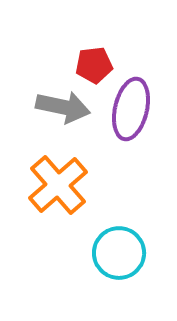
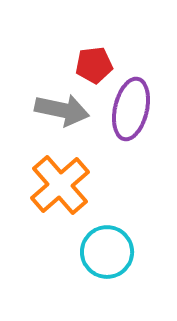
gray arrow: moved 1 px left, 3 px down
orange cross: moved 2 px right
cyan circle: moved 12 px left, 1 px up
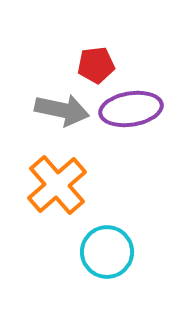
red pentagon: moved 2 px right
purple ellipse: rotated 68 degrees clockwise
orange cross: moved 3 px left
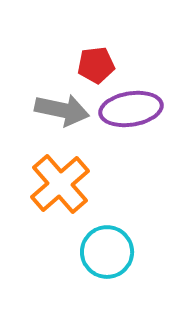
orange cross: moved 3 px right, 1 px up
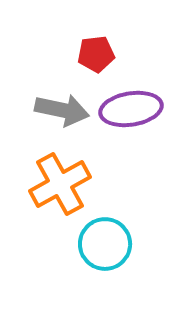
red pentagon: moved 11 px up
orange cross: rotated 12 degrees clockwise
cyan circle: moved 2 px left, 8 px up
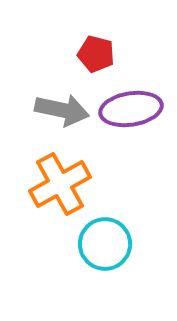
red pentagon: rotated 21 degrees clockwise
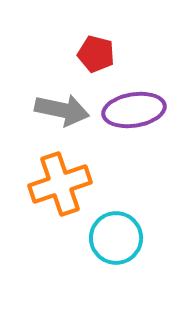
purple ellipse: moved 3 px right, 1 px down
orange cross: rotated 10 degrees clockwise
cyan circle: moved 11 px right, 6 px up
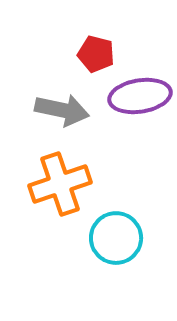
purple ellipse: moved 6 px right, 14 px up
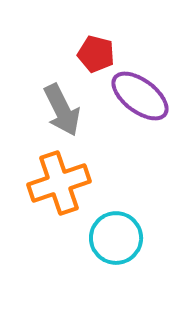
purple ellipse: rotated 46 degrees clockwise
gray arrow: rotated 52 degrees clockwise
orange cross: moved 1 px left, 1 px up
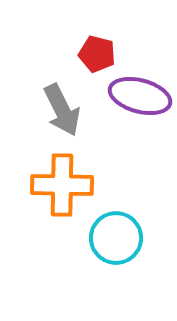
red pentagon: moved 1 px right
purple ellipse: rotated 22 degrees counterclockwise
orange cross: moved 3 px right, 2 px down; rotated 20 degrees clockwise
